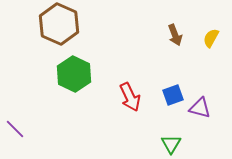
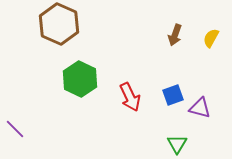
brown arrow: rotated 40 degrees clockwise
green hexagon: moved 6 px right, 5 px down
green triangle: moved 6 px right
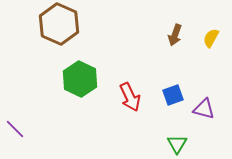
purple triangle: moved 4 px right, 1 px down
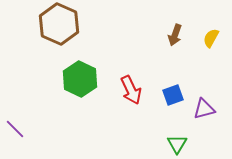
red arrow: moved 1 px right, 7 px up
purple triangle: rotated 30 degrees counterclockwise
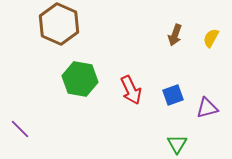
green hexagon: rotated 16 degrees counterclockwise
purple triangle: moved 3 px right, 1 px up
purple line: moved 5 px right
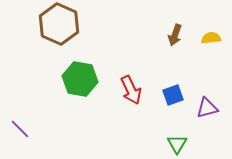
yellow semicircle: rotated 54 degrees clockwise
